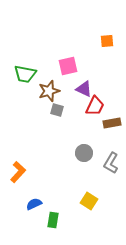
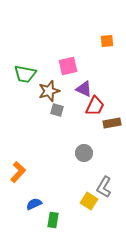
gray L-shape: moved 7 px left, 24 px down
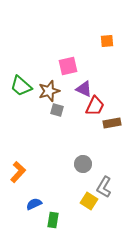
green trapezoid: moved 4 px left, 12 px down; rotated 30 degrees clockwise
gray circle: moved 1 px left, 11 px down
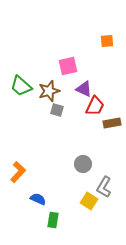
blue semicircle: moved 4 px right, 5 px up; rotated 49 degrees clockwise
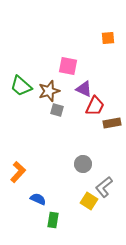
orange square: moved 1 px right, 3 px up
pink square: rotated 24 degrees clockwise
gray L-shape: rotated 20 degrees clockwise
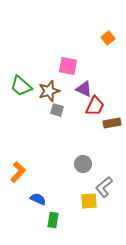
orange square: rotated 32 degrees counterclockwise
yellow square: rotated 36 degrees counterclockwise
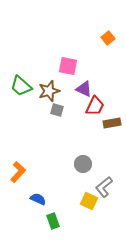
yellow square: rotated 30 degrees clockwise
green rectangle: moved 1 px down; rotated 28 degrees counterclockwise
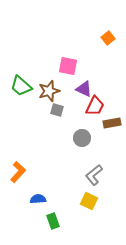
gray circle: moved 1 px left, 26 px up
gray L-shape: moved 10 px left, 12 px up
blue semicircle: rotated 28 degrees counterclockwise
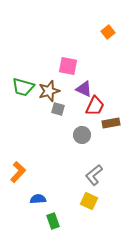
orange square: moved 6 px up
green trapezoid: moved 2 px right, 1 px down; rotated 25 degrees counterclockwise
gray square: moved 1 px right, 1 px up
brown rectangle: moved 1 px left
gray circle: moved 3 px up
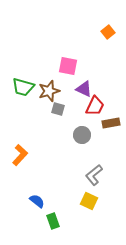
orange L-shape: moved 2 px right, 17 px up
blue semicircle: moved 1 px left, 2 px down; rotated 42 degrees clockwise
